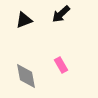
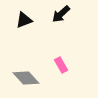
gray diamond: moved 2 px down; rotated 32 degrees counterclockwise
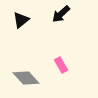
black triangle: moved 3 px left; rotated 18 degrees counterclockwise
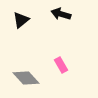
black arrow: rotated 60 degrees clockwise
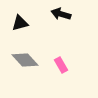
black triangle: moved 1 px left, 3 px down; rotated 24 degrees clockwise
gray diamond: moved 1 px left, 18 px up
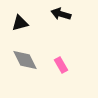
gray diamond: rotated 16 degrees clockwise
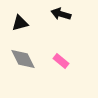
gray diamond: moved 2 px left, 1 px up
pink rectangle: moved 4 px up; rotated 21 degrees counterclockwise
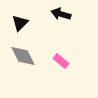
black triangle: rotated 30 degrees counterclockwise
gray diamond: moved 3 px up
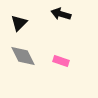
black triangle: moved 1 px left
pink rectangle: rotated 21 degrees counterclockwise
